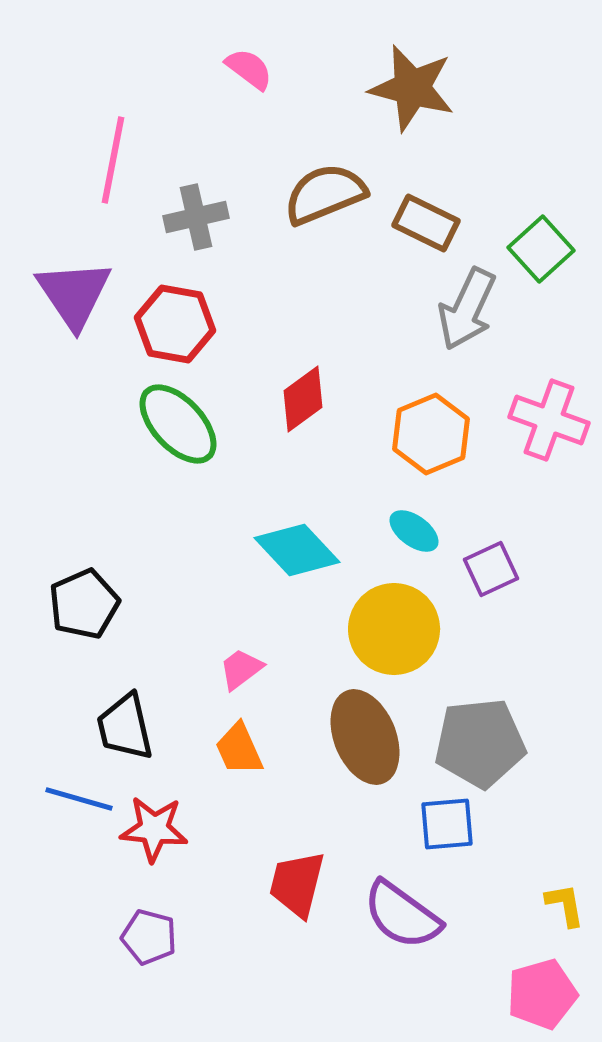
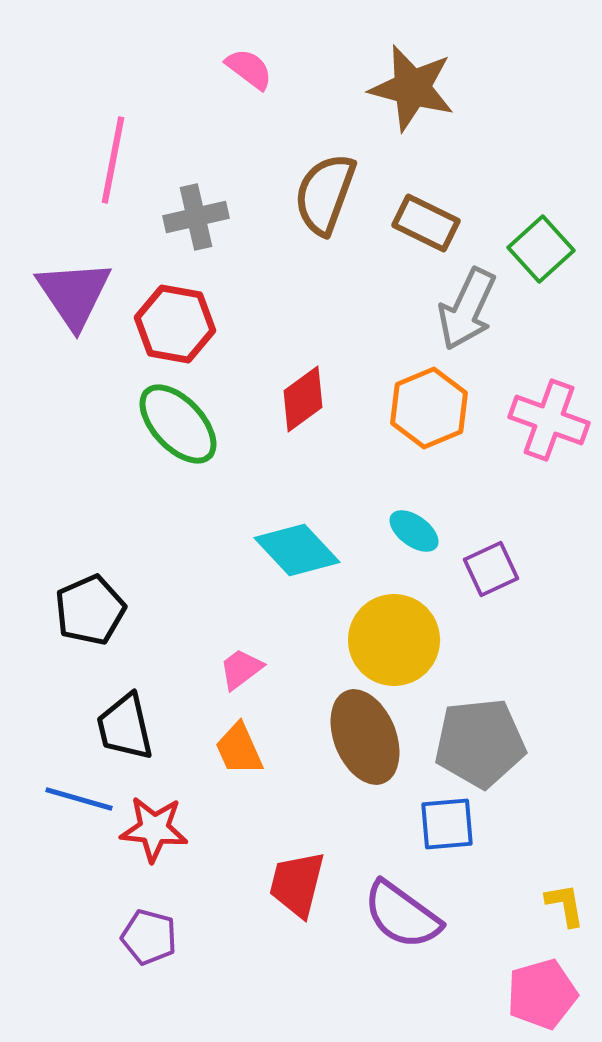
brown semicircle: rotated 48 degrees counterclockwise
orange hexagon: moved 2 px left, 26 px up
black pentagon: moved 6 px right, 6 px down
yellow circle: moved 11 px down
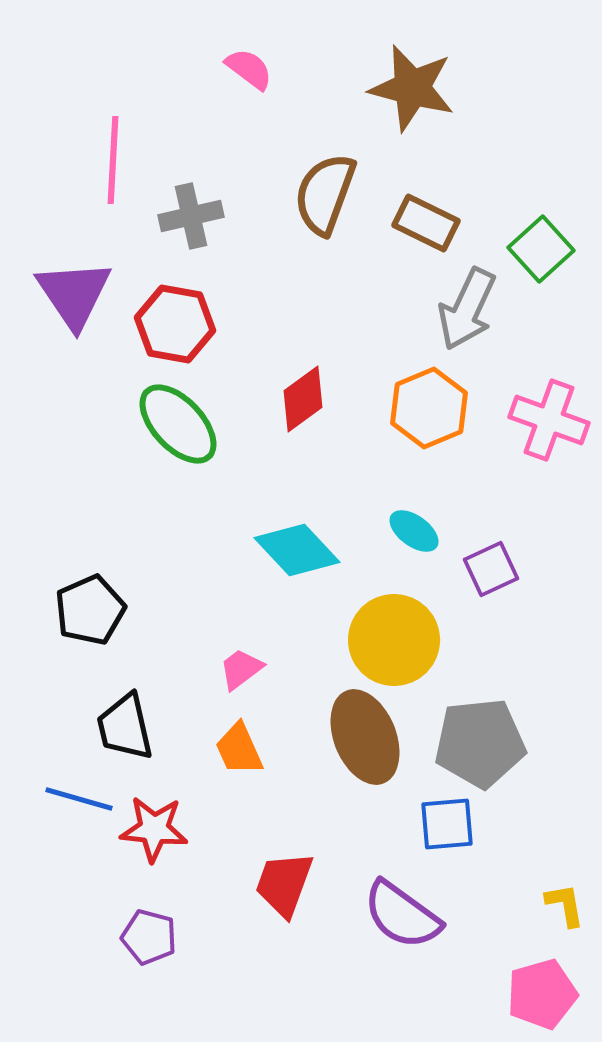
pink line: rotated 8 degrees counterclockwise
gray cross: moved 5 px left, 1 px up
red trapezoid: moved 13 px left; rotated 6 degrees clockwise
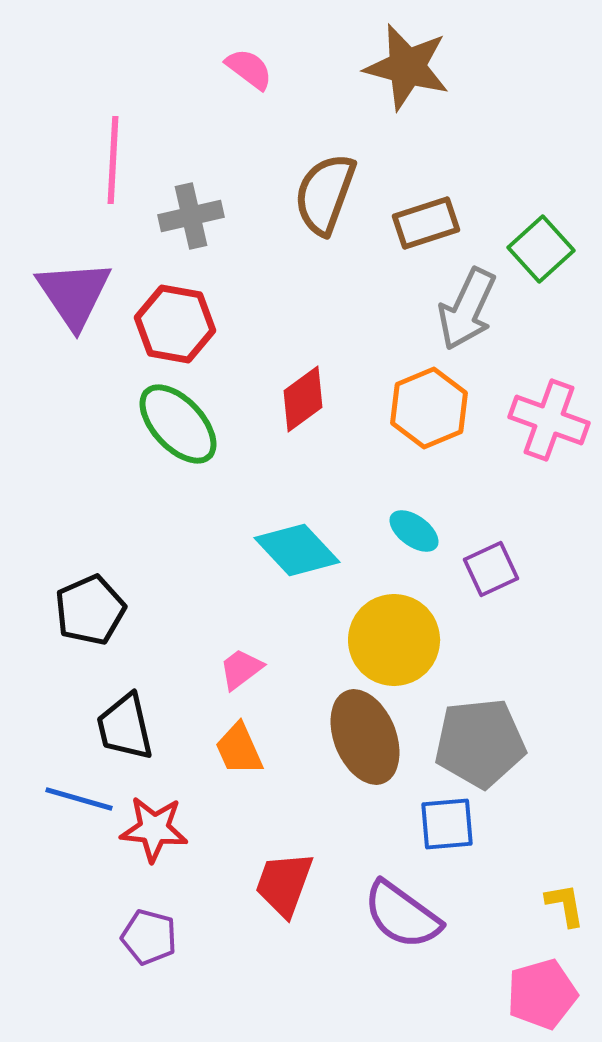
brown star: moved 5 px left, 21 px up
brown rectangle: rotated 44 degrees counterclockwise
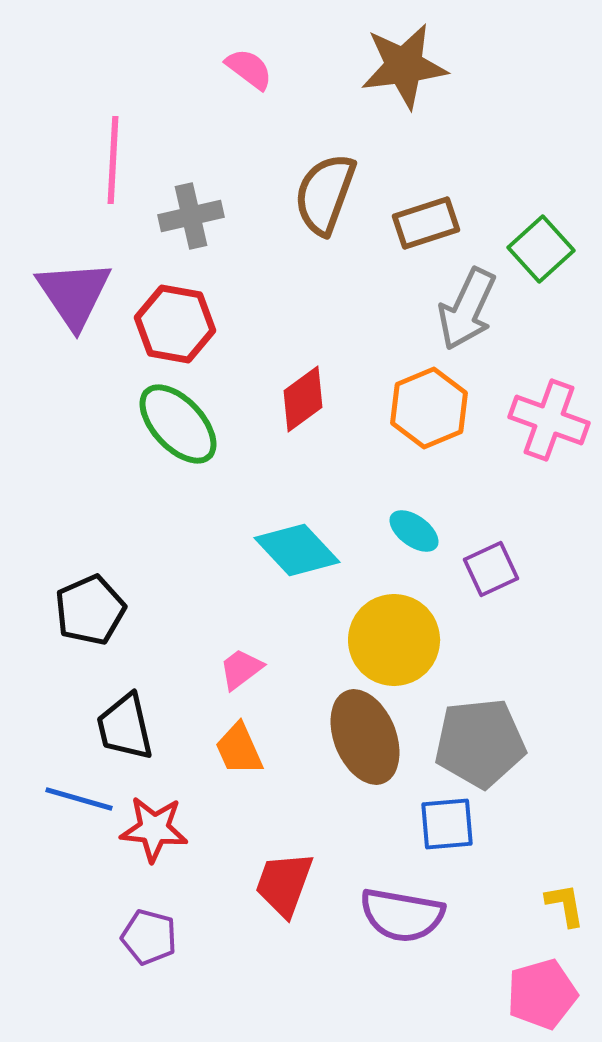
brown star: moved 3 px left, 1 px up; rotated 22 degrees counterclockwise
purple semicircle: rotated 26 degrees counterclockwise
